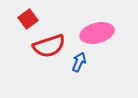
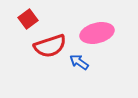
red semicircle: moved 1 px right
blue arrow: rotated 78 degrees counterclockwise
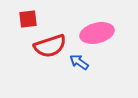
red square: rotated 30 degrees clockwise
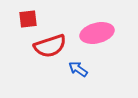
blue arrow: moved 1 px left, 7 px down
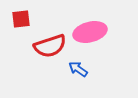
red square: moved 7 px left
pink ellipse: moved 7 px left, 1 px up
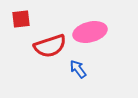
blue arrow: rotated 18 degrees clockwise
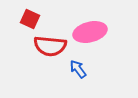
red square: moved 9 px right; rotated 30 degrees clockwise
red semicircle: rotated 24 degrees clockwise
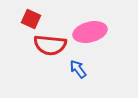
red square: moved 1 px right
red semicircle: moved 1 px up
